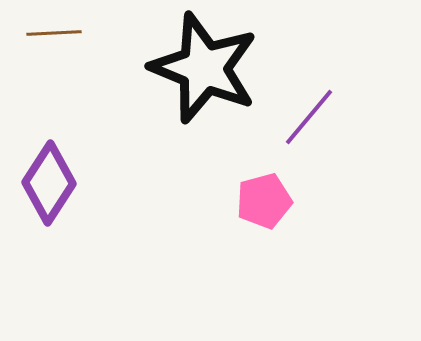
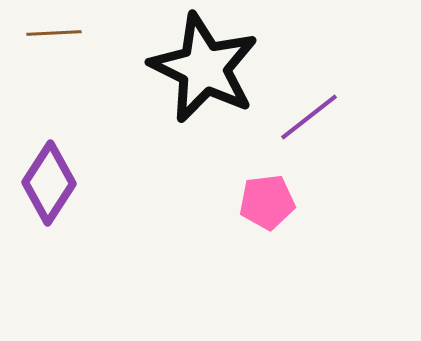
black star: rotated 4 degrees clockwise
purple line: rotated 12 degrees clockwise
pink pentagon: moved 3 px right, 1 px down; rotated 8 degrees clockwise
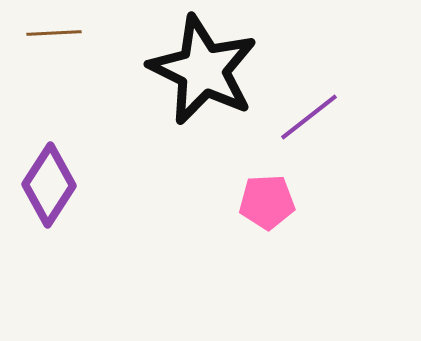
black star: moved 1 px left, 2 px down
purple diamond: moved 2 px down
pink pentagon: rotated 4 degrees clockwise
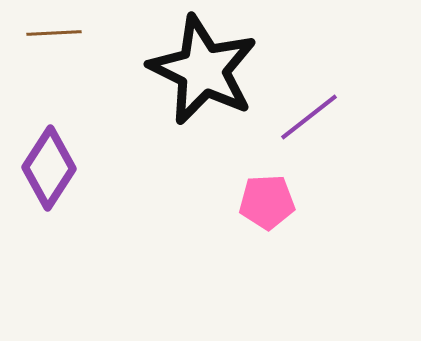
purple diamond: moved 17 px up
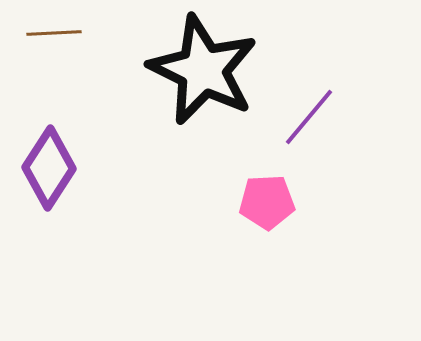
purple line: rotated 12 degrees counterclockwise
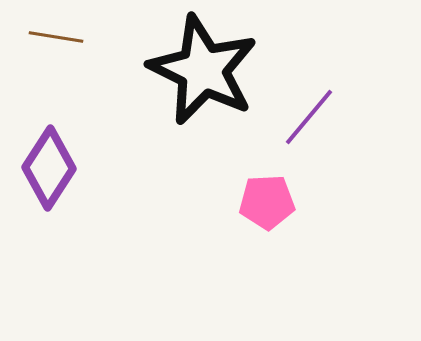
brown line: moved 2 px right, 4 px down; rotated 12 degrees clockwise
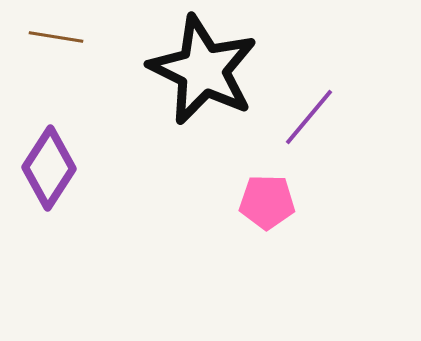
pink pentagon: rotated 4 degrees clockwise
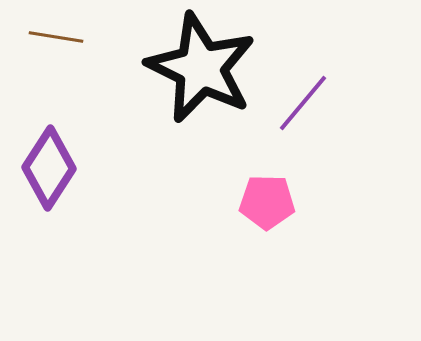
black star: moved 2 px left, 2 px up
purple line: moved 6 px left, 14 px up
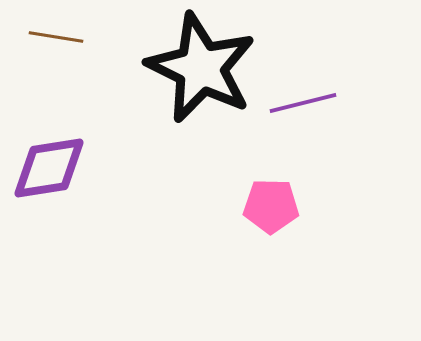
purple line: rotated 36 degrees clockwise
purple diamond: rotated 48 degrees clockwise
pink pentagon: moved 4 px right, 4 px down
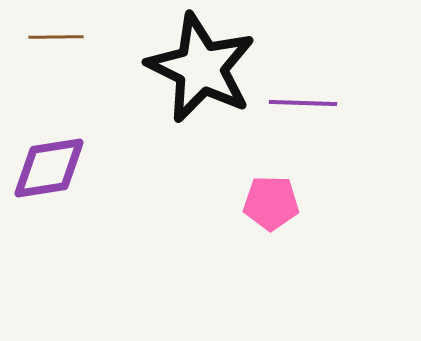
brown line: rotated 10 degrees counterclockwise
purple line: rotated 16 degrees clockwise
pink pentagon: moved 3 px up
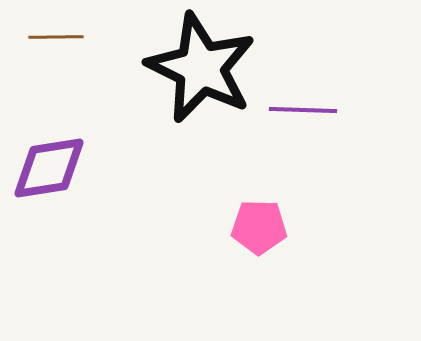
purple line: moved 7 px down
pink pentagon: moved 12 px left, 24 px down
